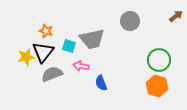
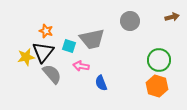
brown arrow: moved 4 px left, 1 px down; rotated 24 degrees clockwise
gray semicircle: rotated 70 degrees clockwise
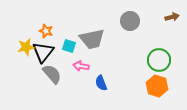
yellow star: moved 10 px up
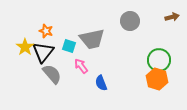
yellow star: moved 1 px left; rotated 24 degrees counterclockwise
pink arrow: rotated 42 degrees clockwise
orange hexagon: moved 7 px up
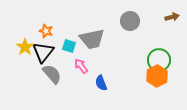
orange hexagon: moved 3 px up; rotated 15 degrees clockwise
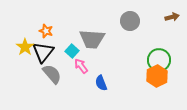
gray trapezoid: rotated 16 degrees clockwise
cyan square: moved 3 px right, 5 px down; rotated 24 degrees clockwise
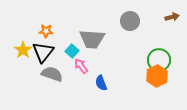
orange star: rotated 16 degrees counterclockwise
yellow star: moved 2 px left, 3 px down
gray semicircle: rotated 30 degrees counterclockwise
